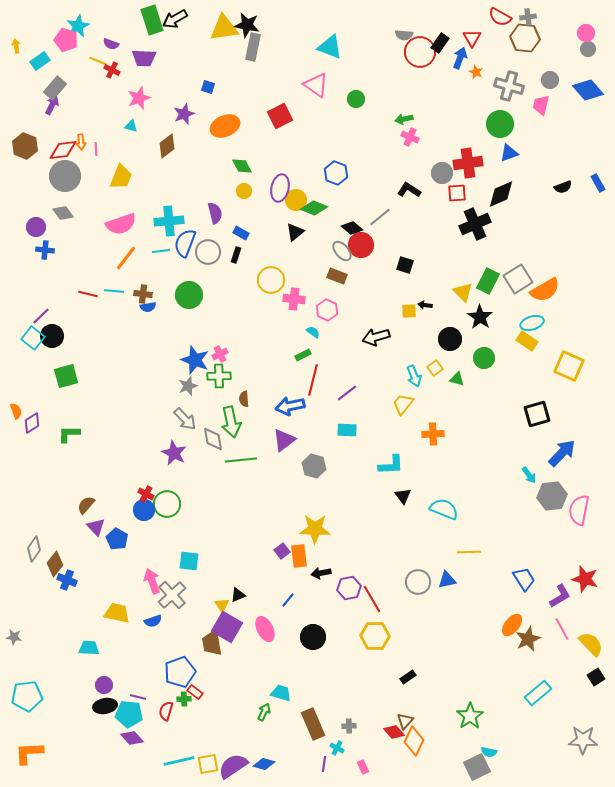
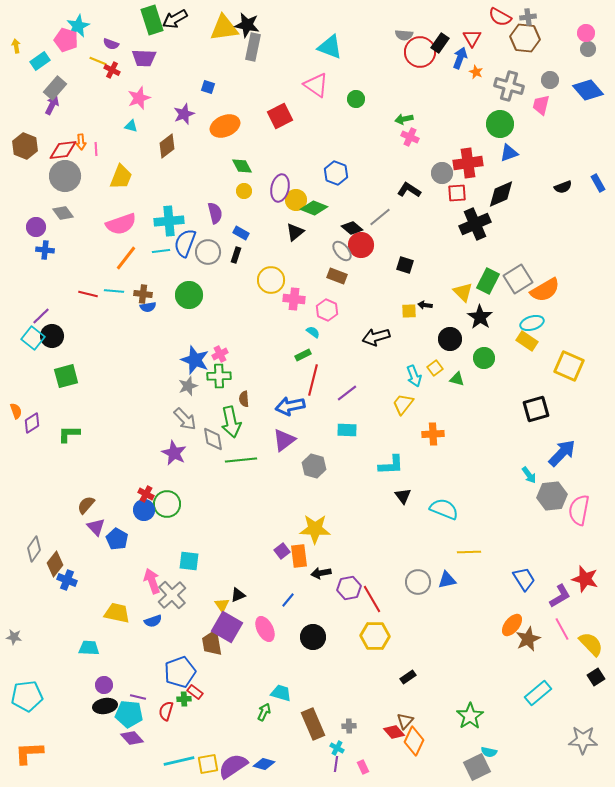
black square at (537, 414): moved 1 px left, 5 px up
purple line at (324, 764): moved 12 px right
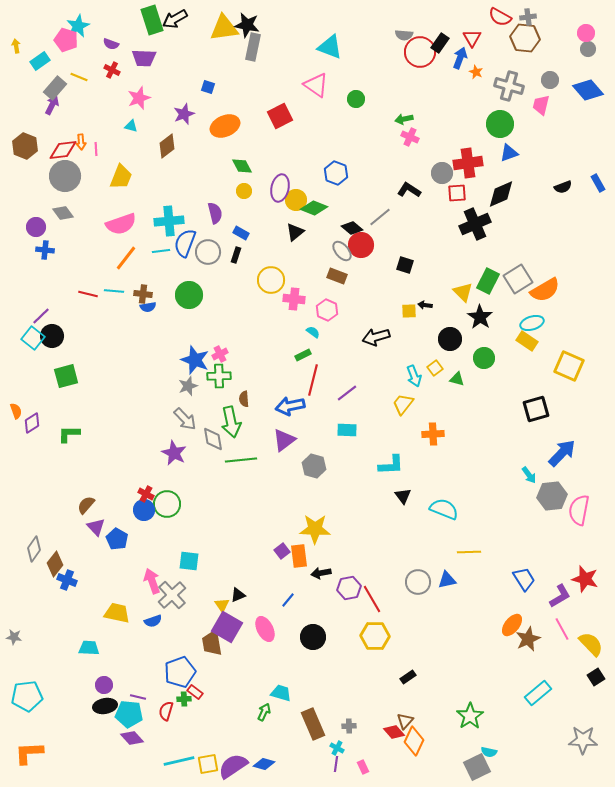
yellow line at (98, 61): moved 19 px left, 16 px down
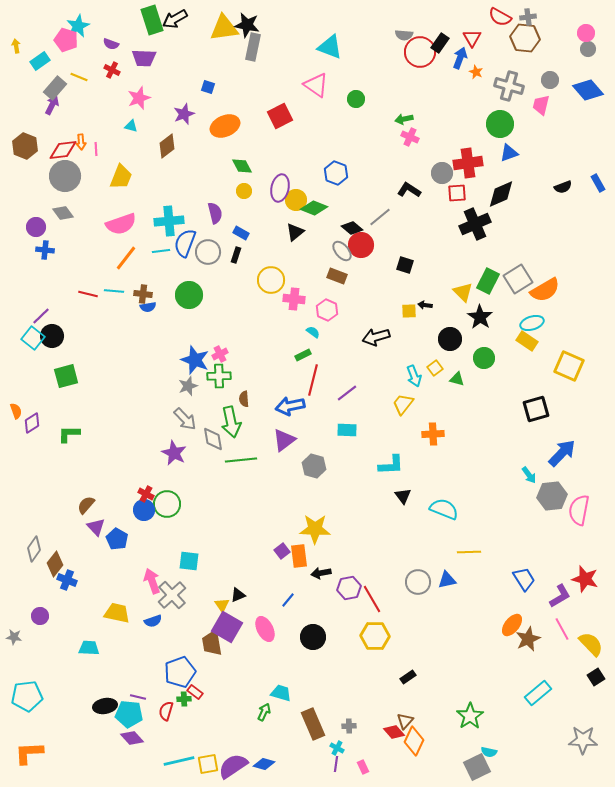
purple circle at (104, 685): moved 64 px left, 69 px up
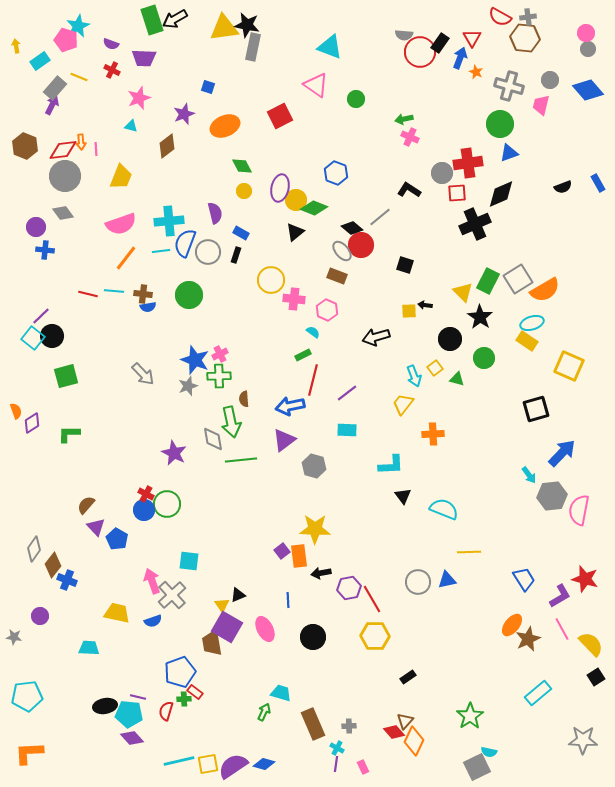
gray arrow at (185, 419): moved 42 px left, 45 px up
brown diamond at (55, 564): moved 2 px left, 1 px down
blue line at (288, 600): rotated 42 degrees counterclockwise
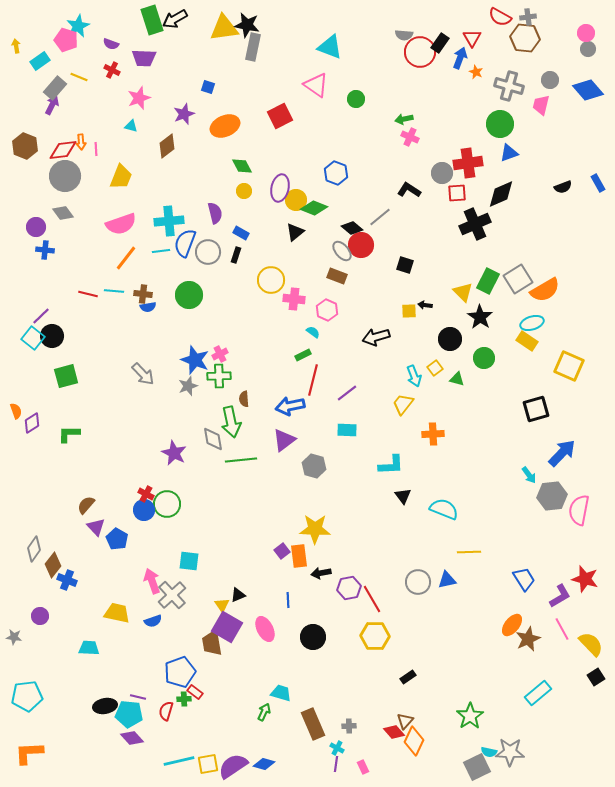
gray star at (583, 740): moved 73 px left, 12 px down
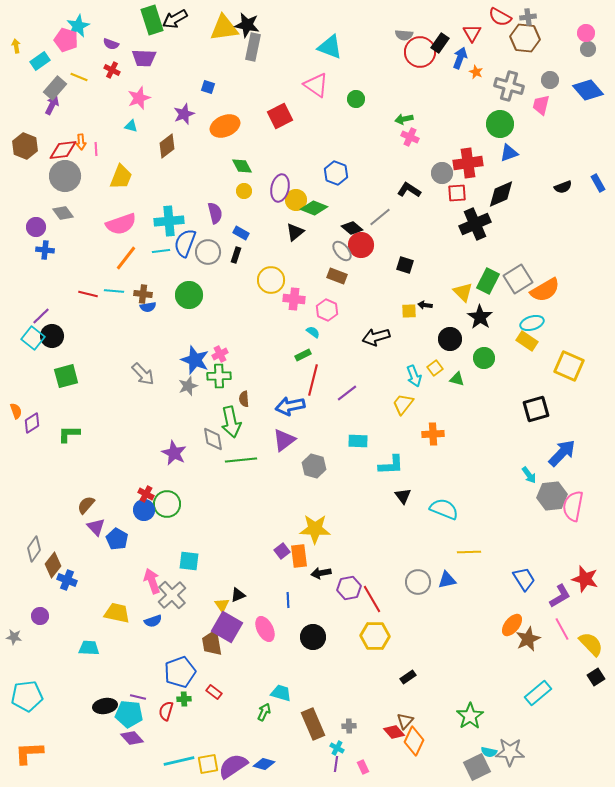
red triangle at (472, 38): moved 5 px up
cyan rectangle at (347, 430): moved 11 px right, 11 px down
pink semicircle at (579, 510): moved 6 px left, 4 px up
red rectangle at (195, 692): moved 19 px right
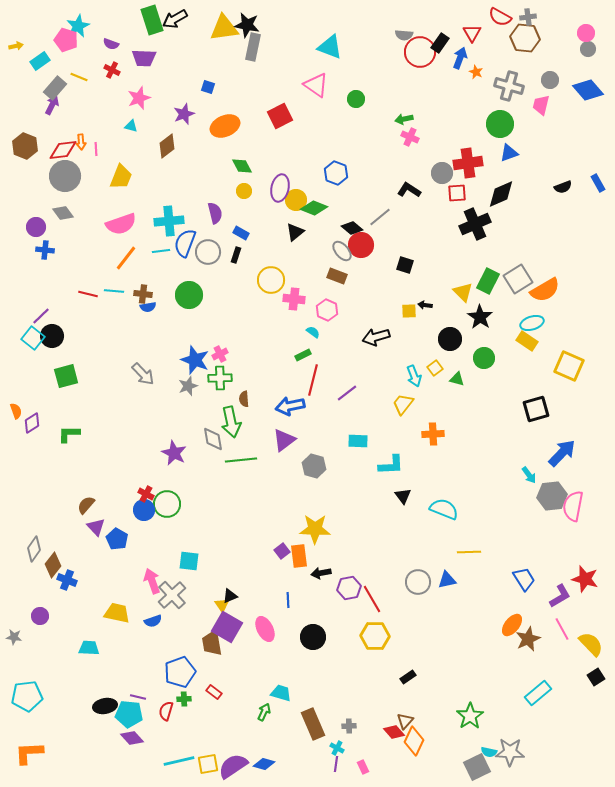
yellow arrow at (16, 46): rotated 88 degrees clockwise
green cross at (219, 376): moved 1 px right, 2 px down
black triangle at (238, 595): moved 8 px left, 1 px down
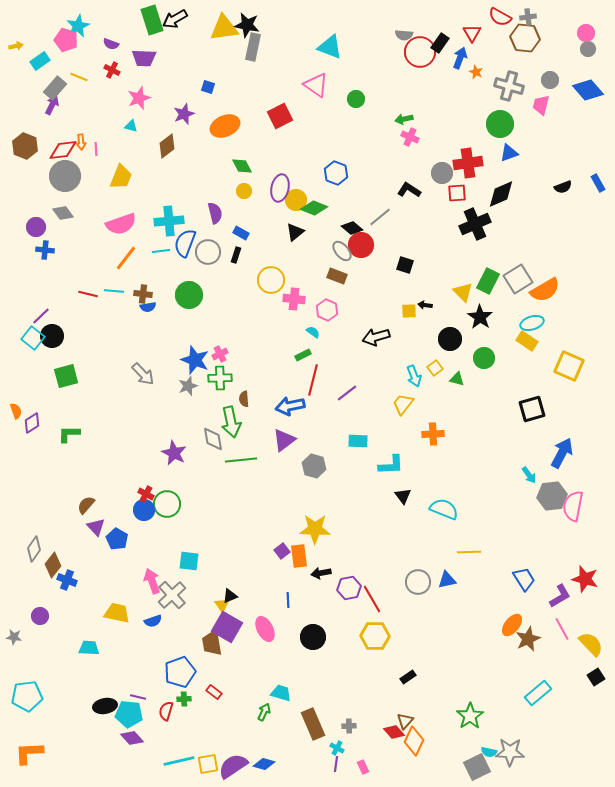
black square at (536, 409): moved 4 px left
blue arrow at (562, 453): rotated 16 degrees counterclockwise
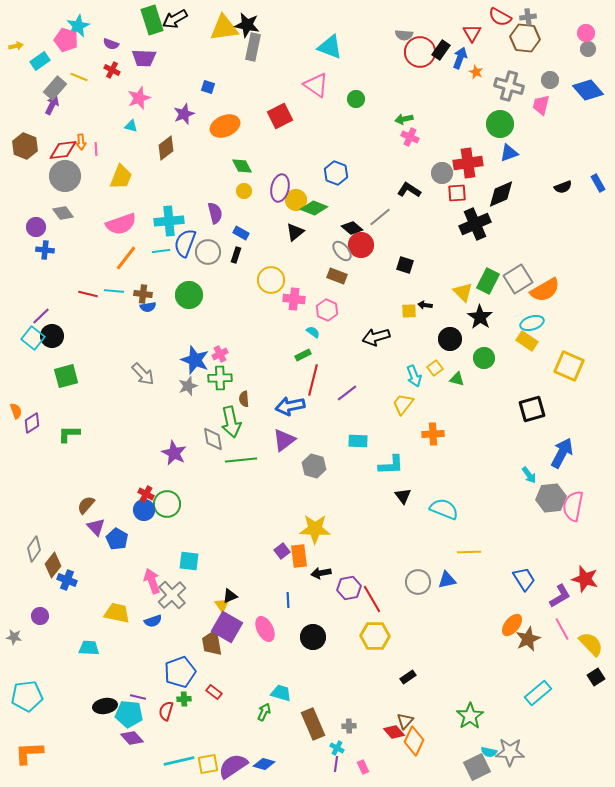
black rectangle at (440, 43): moved 1 px right, 7 px down
brown diamond at (167, 146): moved 1 px left, 2 px down
gray hexagon at (552, 496): moved 1 px left, 2 px down
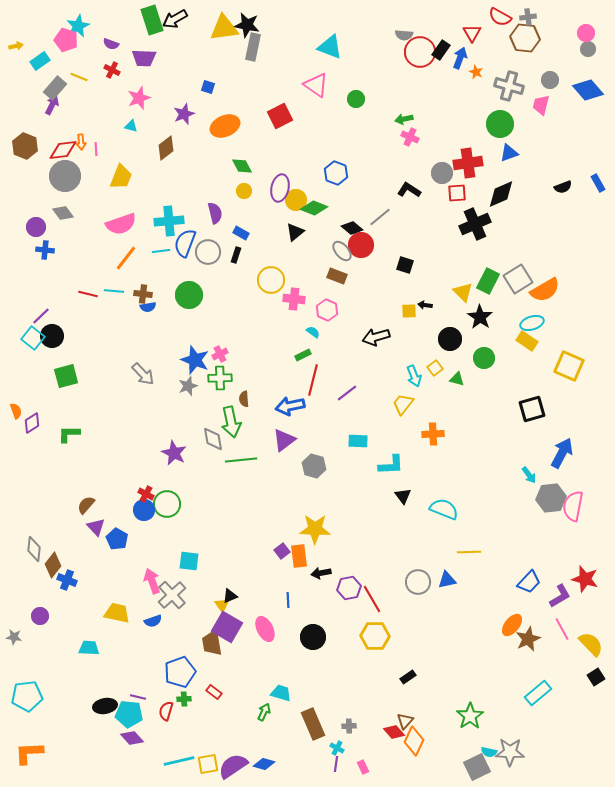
gray diamond at (34, 549): rotated 30 degrees counterclockwise
blue trapezoid at (524, 579): moved 5 px right, 3 px down; rotated 75 degrees clockwise
